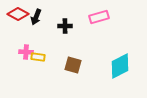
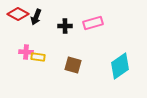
pink rectangle: moved 6 px left, 6 px down
cyan diamond: rotated 8 degrees counterclockwise
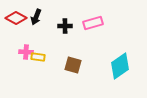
red diamond: moved 2 px left, 4 px down
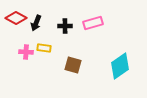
black arrow: moved 6 px down
yellow rectangle: moved 6 px right, 9 px up
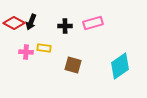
red diamond: moved 2 px left, 5 px down
black arrow: moved 5 px left, 1 px up
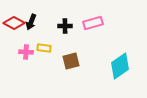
brown square: moved 2 px left, 4 px up; rotated 30 degrees counterclockwise
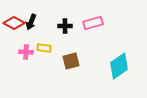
cyan diamond: moved 1 px left
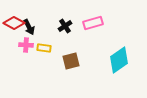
black arrow: moved 2 px left, 5 px down; rotated 49 degrees counterclockwise
black cross: rotated 32 degrees counterclockwise
pink cross: moved 7 px up
cyan diamond: moved 6 px up
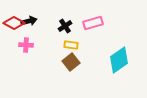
black arrow: moved 6 px up; rotated 77 degrees counterclockwise
yellow rectangle: moved 27 px right, 3 px up
brown square: moved 1 px down; rotated 24 degrees counterclockwise
